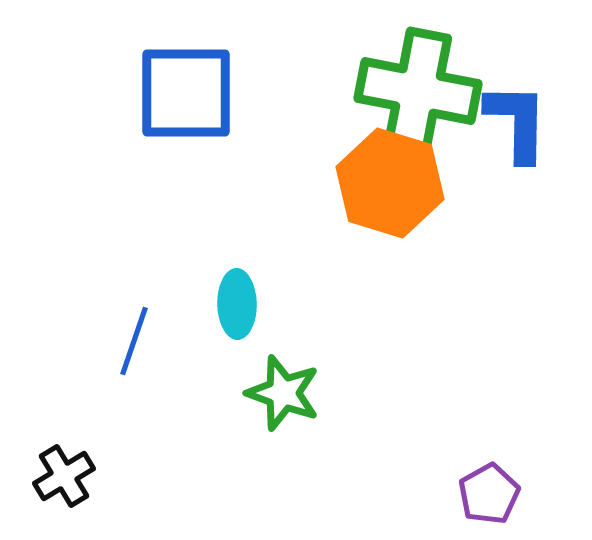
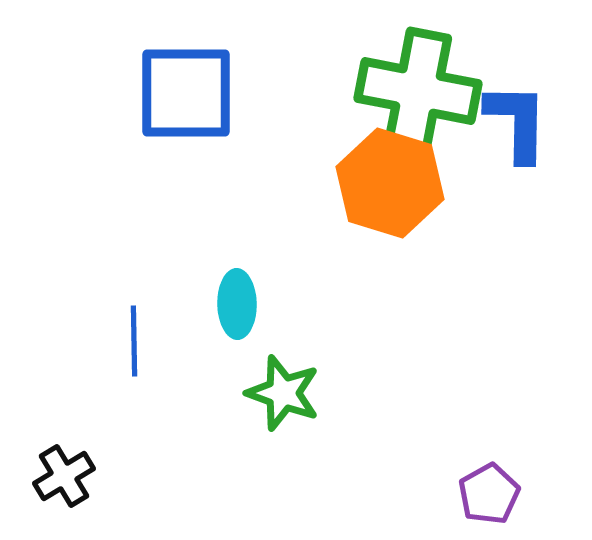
blue line: rotated 20 degrees counterclockwise
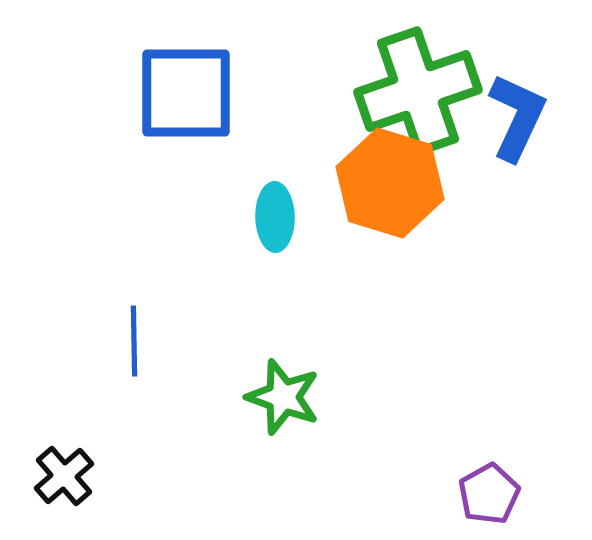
green cross: rotated 30 degrees counterclockwise
blue L-shape: moved 5 px up; rotated 24 degrees clockwise
cyan ellipse: moved 38 px right, 87 px up
green star: moved 4 px down
black cross: rotated 10 degrees counterclockwise
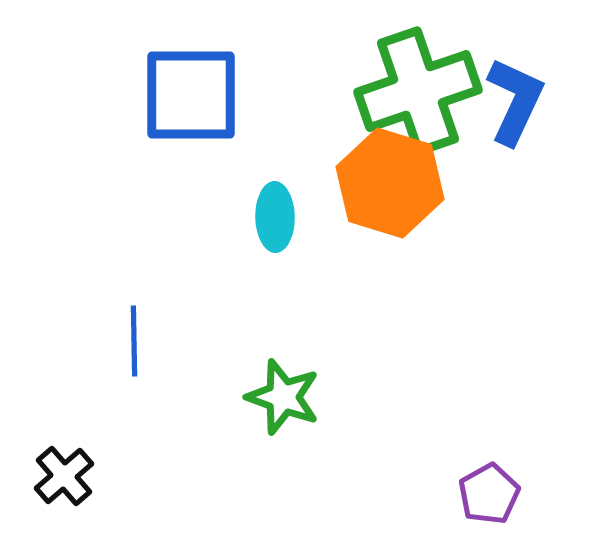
blue square: moved 5 px right, 2 px down
blue L-shape: moved 2 px left, 16 px up
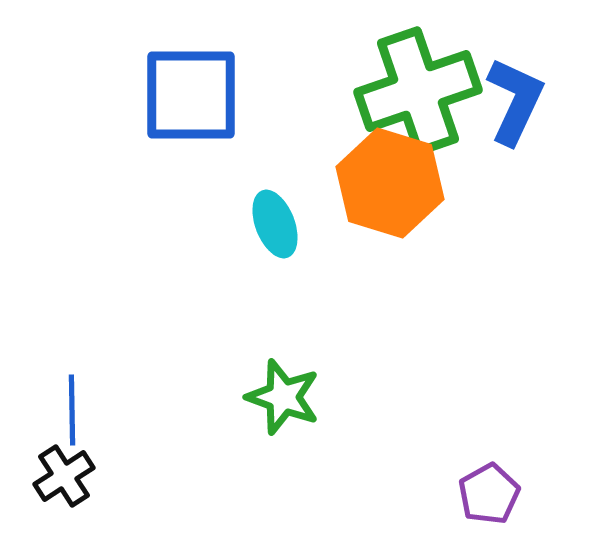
cyan ellipse: moved 7 px down; rotated 20 degrees counterclockwise
blue line: moved 62 px left, 69 px down
black cross: rotated 8 degrees clockwise
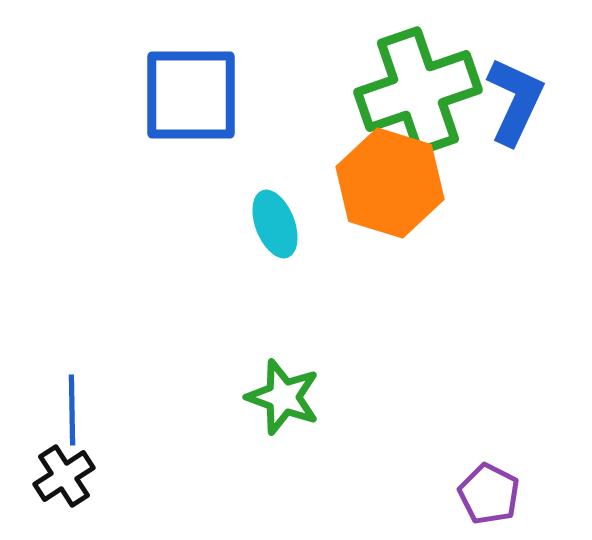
purple pentagon: rotated 16 degrees counterclockwise
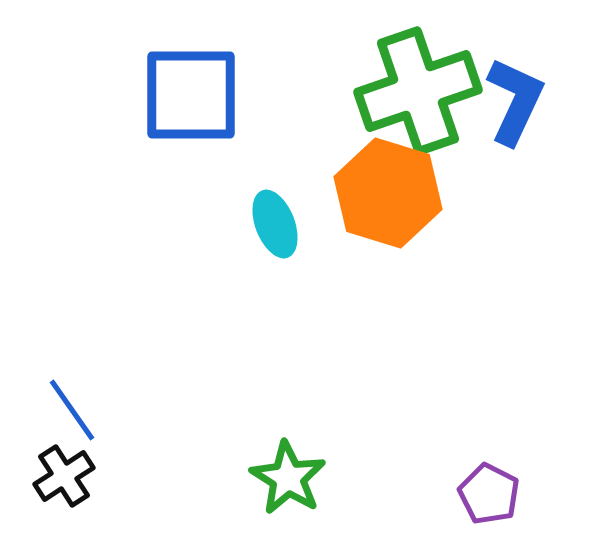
orange hexagon: moved 2 px left, 10 px down
green star: moved 5 px right, 81 px down; rotated 12 degrees clockwise
blue line: rotated 34 degrees counterclockwise
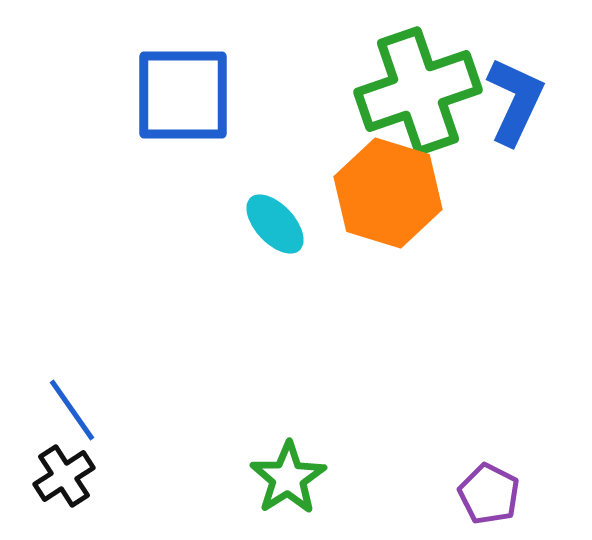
blue square: moved 8 px left
cyan ellipse: rotated 22 degrees counterclockwise
green star: rotated 8 degrees clockwise
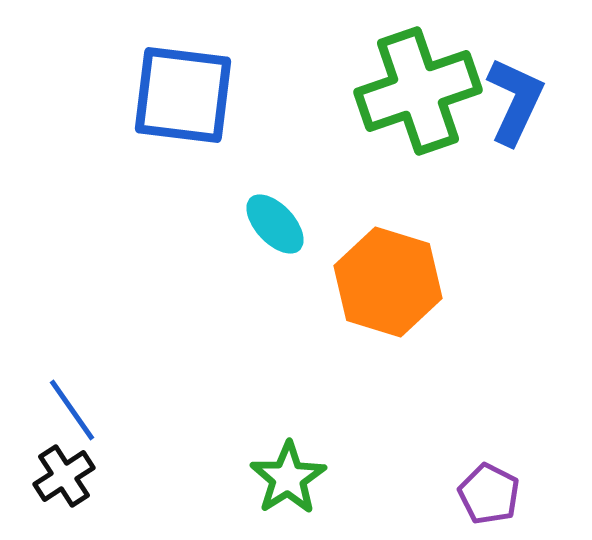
blue square: rotated 7 degrees clockwise
orange hexagon: moved 89 px down
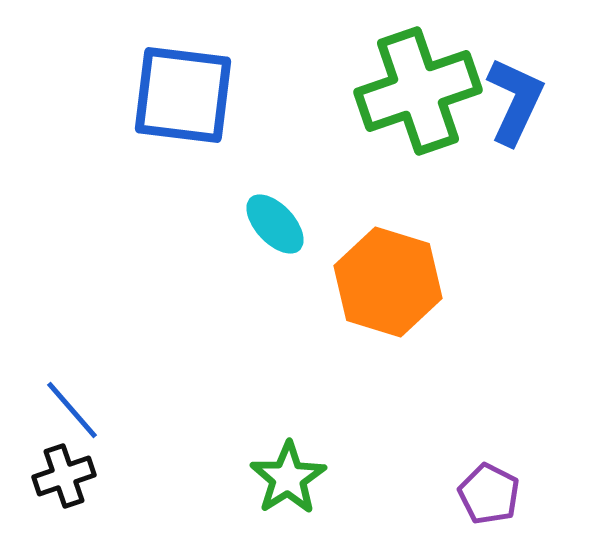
blue line: rotated 6 degrees counterclockwise
black cross: rotated 14 degrees clockwise
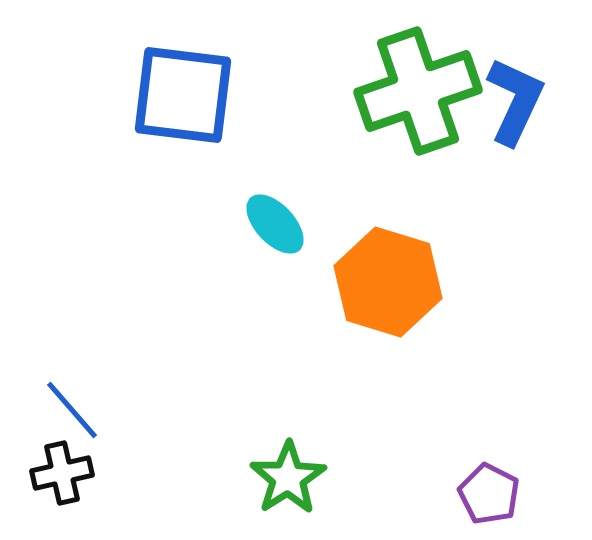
black cross: moved 2 px left, 3 px up; rotated 6 degrees clockwise
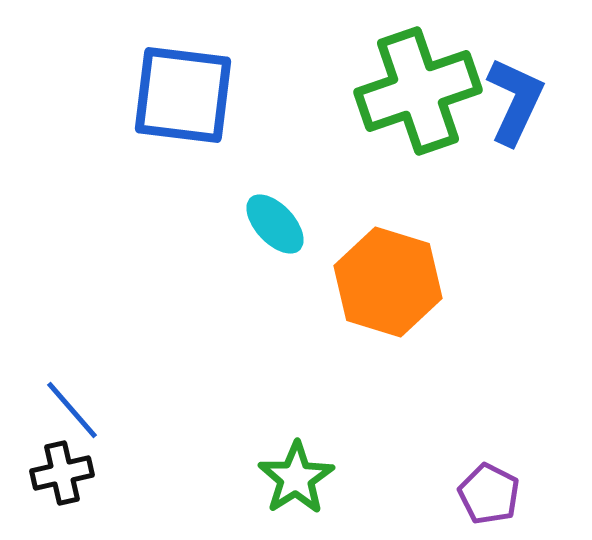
green star: moved 8 px right
